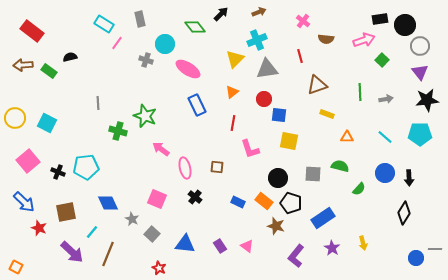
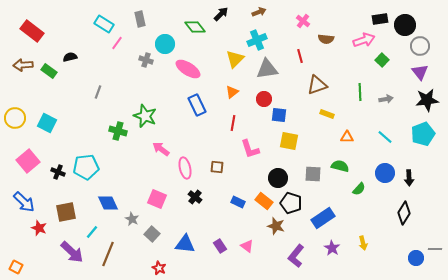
gray line at (98, 103): moved 11 px up; rotated 24 degrees clockwise
cyan pentagon at (420, 134): moved 3 px right; rotated 20 degrees counterclockwise
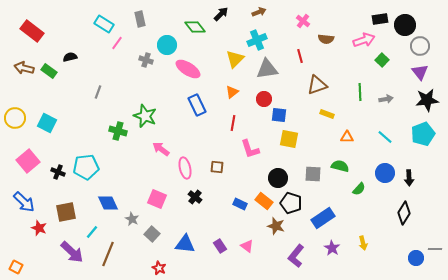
cyan circle at (165, 44): moved 2 px right, 1 px down
brown arrow at (23, 65): moved 1 px right, 3 px down; rotated 18 degrees clockwise
yellow square at (289, 141): moved 2 px up
blue rectangle at (238, 202): moved 2 px right, 2 px down
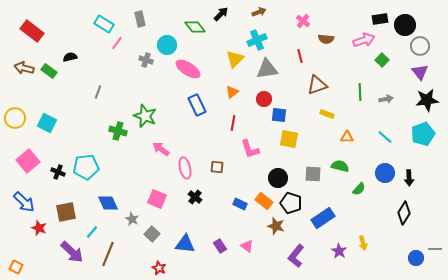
purple star at (332, 248): moved 7 px right, 3 px down
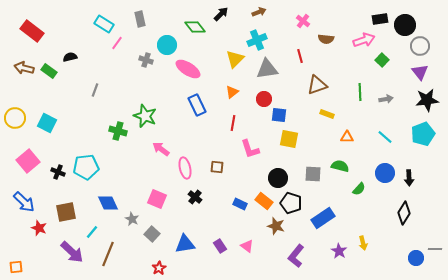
gray line at (98, 92): moved 3 px left, 2 px up
blue triangle at (185, 244): rotated 15 degrees counterclockwise
orange square at (16, 267): rotated 32 degrees counterclockwise
red star at (159, 268): rotated 16 degrees clockwise
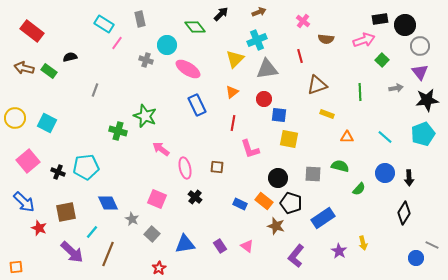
gray arrow at (386, 99): moved 10 px right, 11 px up
gray line at (435, 249): moved 3 px left, 4 px up; rotated 24 degrees clockwise
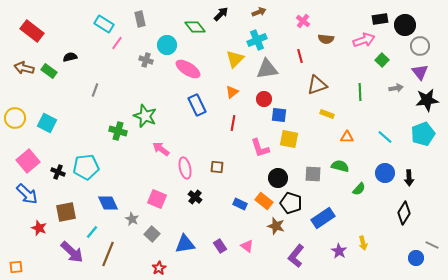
pink L-shape at (250, 149): moved 10 px right, 1 px up
blue arrow at (24, 202): moved 3 px right, 8 px up
